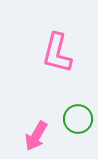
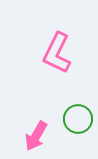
pink L-shape: rotated 12 degrees clockwise
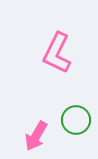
green circle: moved 2 px left, 1 px down
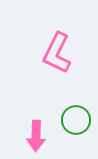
pink arrow: rotated 28 degrees counterclockwise
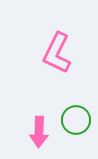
pink arrow: moved 3 px right, 4 px up
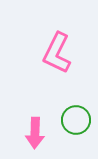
pink arrow: moved 4 px left, 1 px down
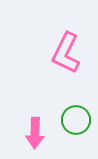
pink L-shape: moved 9 px right
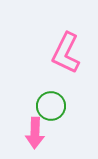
green circle: moved 25 px left, 14 px up
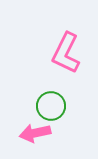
pink arrow: rotated 76 degrees clockwise
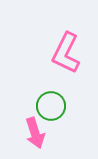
pink arrow: rotated 96 degrees counterclockwise
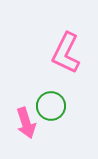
pink arrow: moved 9 px left, 10 px up
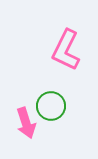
pink L-shape: moved 3 px up
